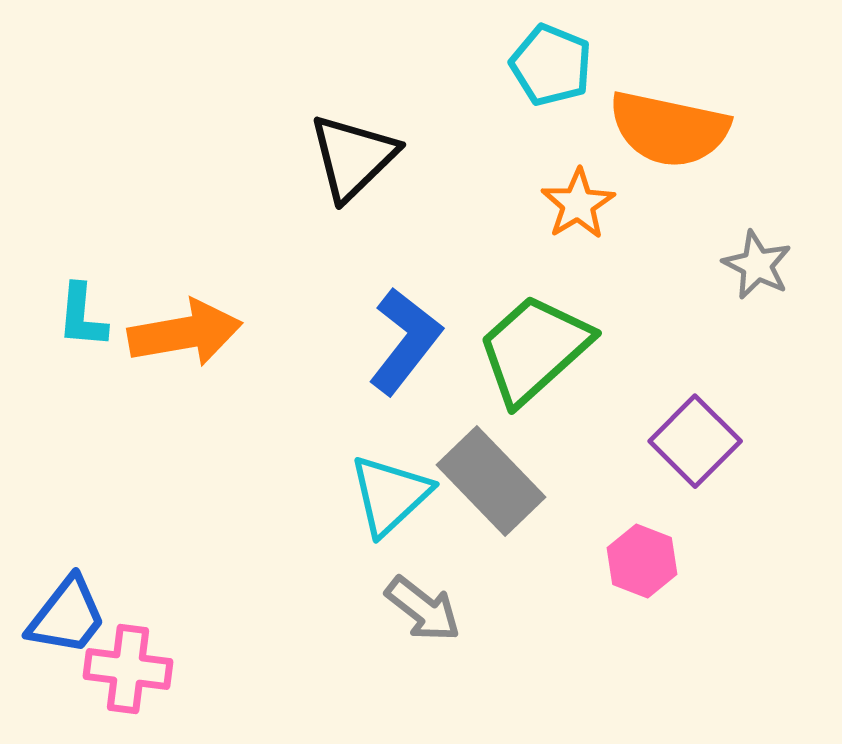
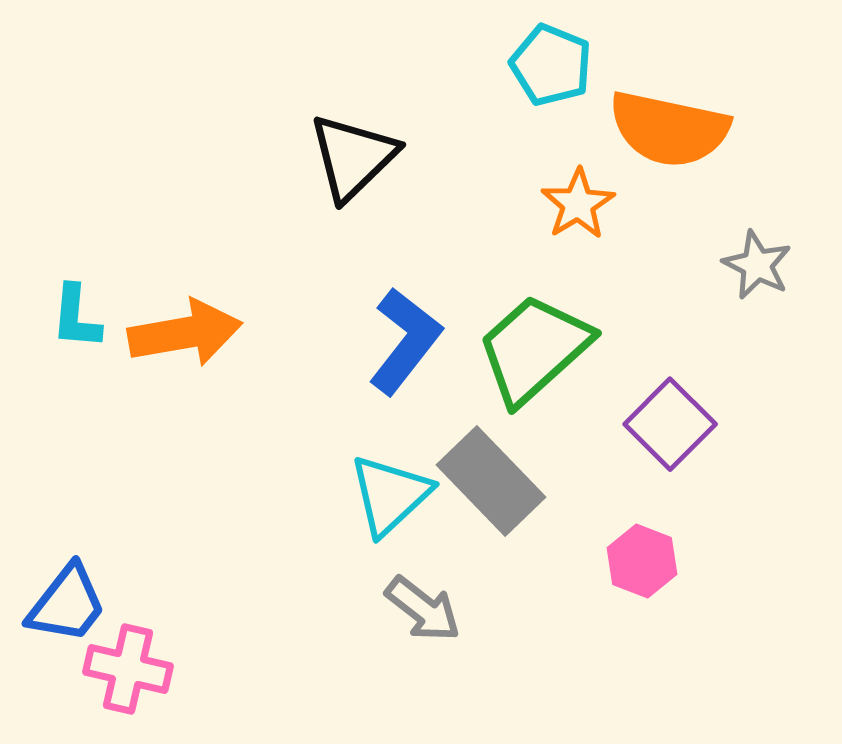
cyan L-shape: moved 6 px left, 1 px down
purple square: moved 25 px left, 17 px up
blue trapezoid: moved 12 px up
pink cross: rotated 6 degrees clockwise
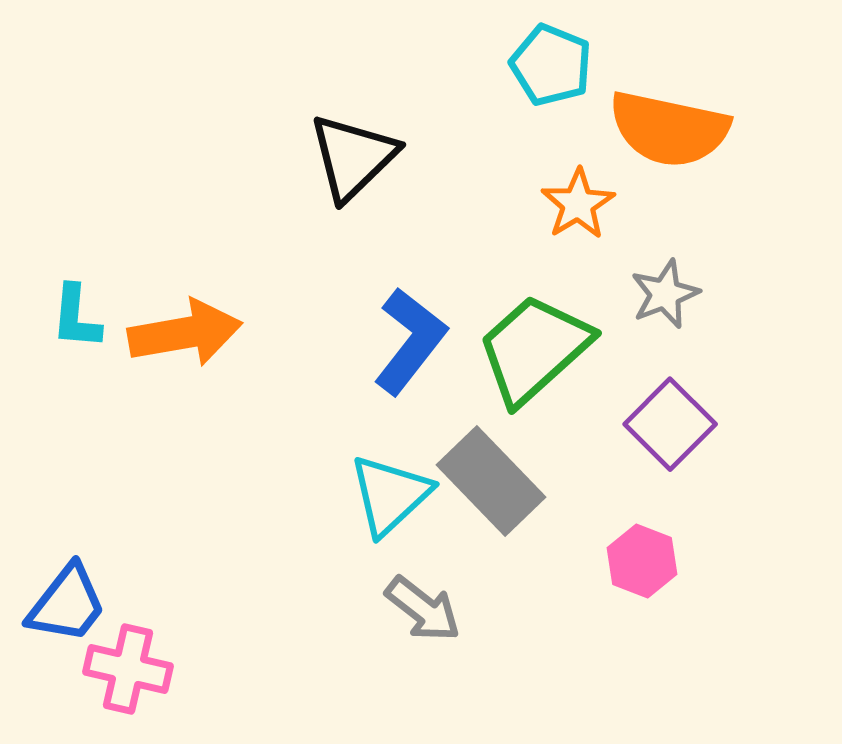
gray star: moved 92 px left, 29 px down; rotated 24 degrees clockwise
blue L-shape: moved 5 px right
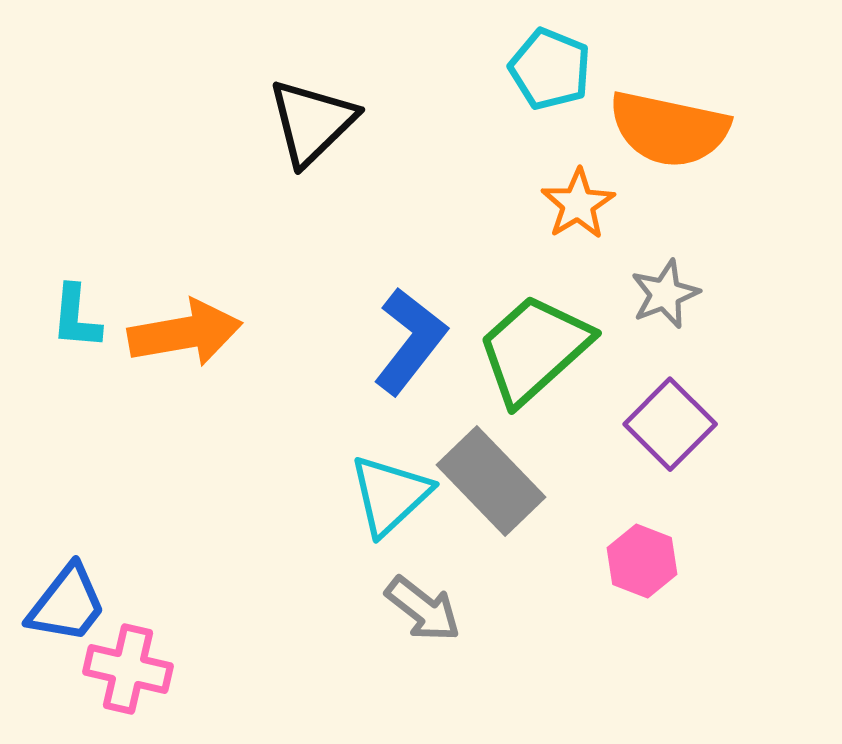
cyan pentagon: moved 1 px left, 4 px down
black triangle: moved 41 px left, 35 px up
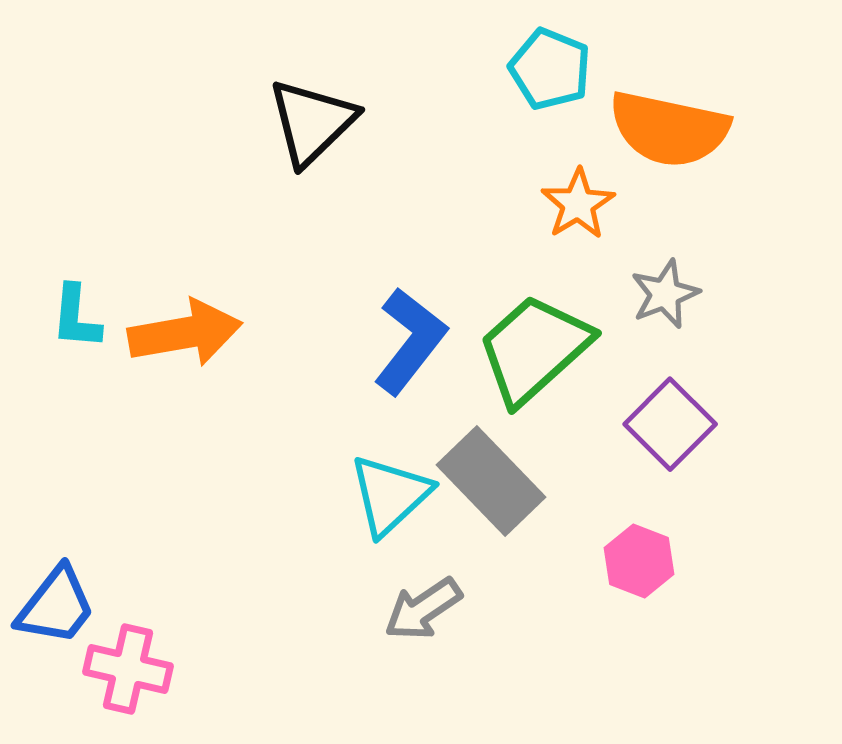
pink hexagon: moved 3 px left
blue trapezoid: moved 11 px left, 2 px down
gray arrow: rotated 108 degrees clockwise
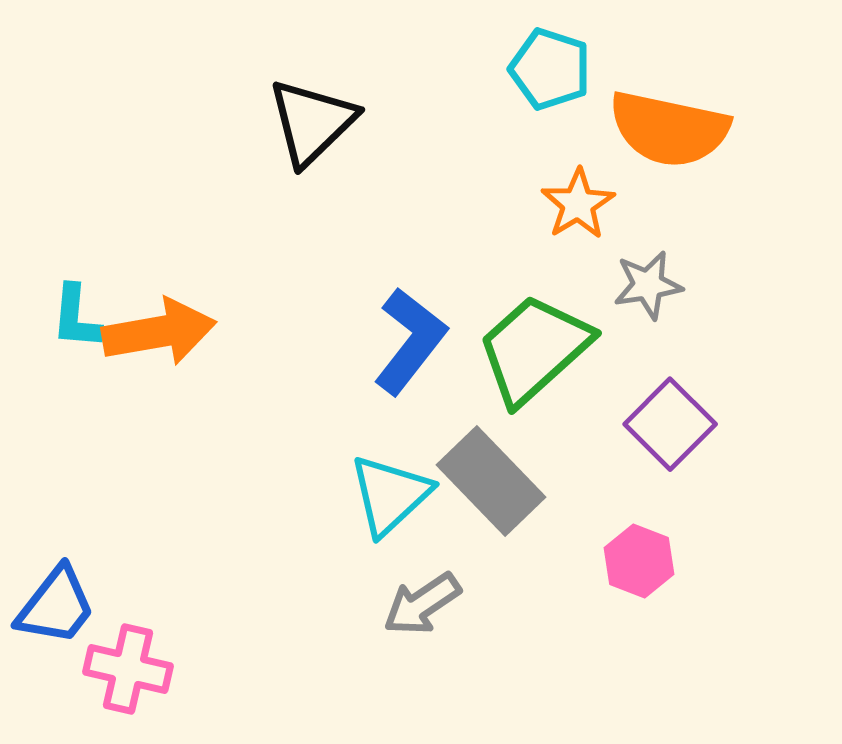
cyan pentagon: rotated 4 degrees counterclockwise
gray star: moved 17 px left, 9 px up; rotated 12 degrees clockwise
orange arrow: moved 26 px left, 1 px up
gray arrow: moved 1 px left, 5 px up
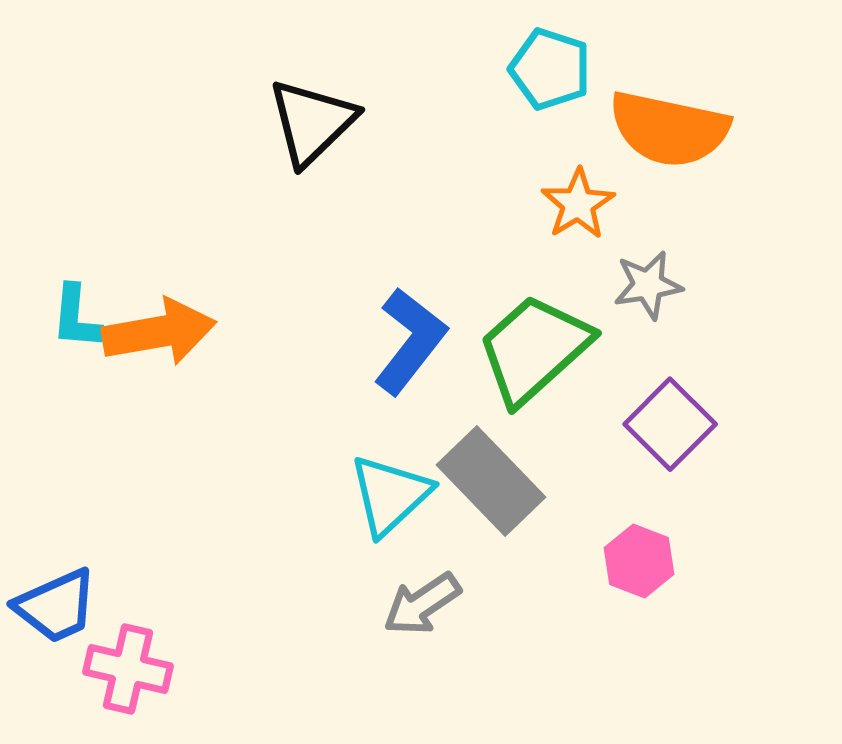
blue trapezoid: rotated 28 degrees clockwise
